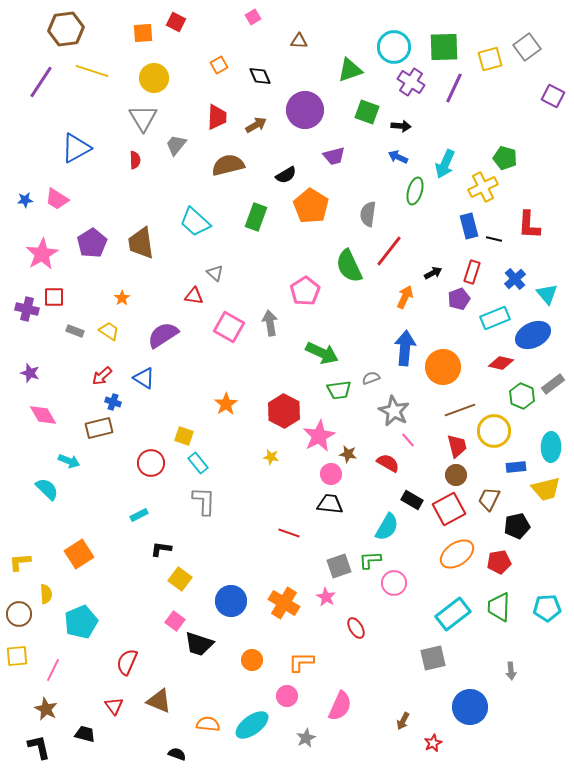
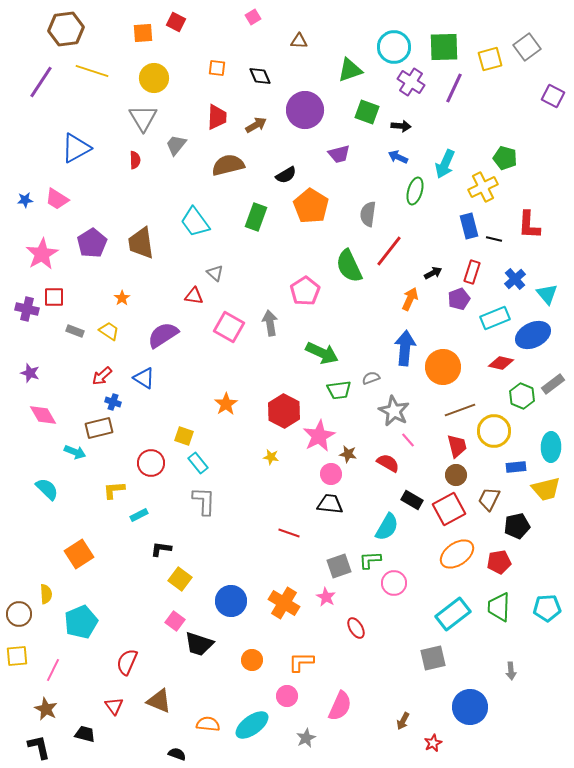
orange square at (219, 65): moved 2 px left, 3 px down; rotated 36 degrees clockwise
purple trapezoid at (334, 156): moved 5 px right, 2 px up
cyan trapezoid at (195, 222): rotated 12 degrees clockwise
orange arrow at (405, 297): moved 5 px right, 2 px down
cyan arrow at (69, 461): moved 6 px right, 9 px up
yellow L-shape at (20, 562): moved 94 px right, 72 px up
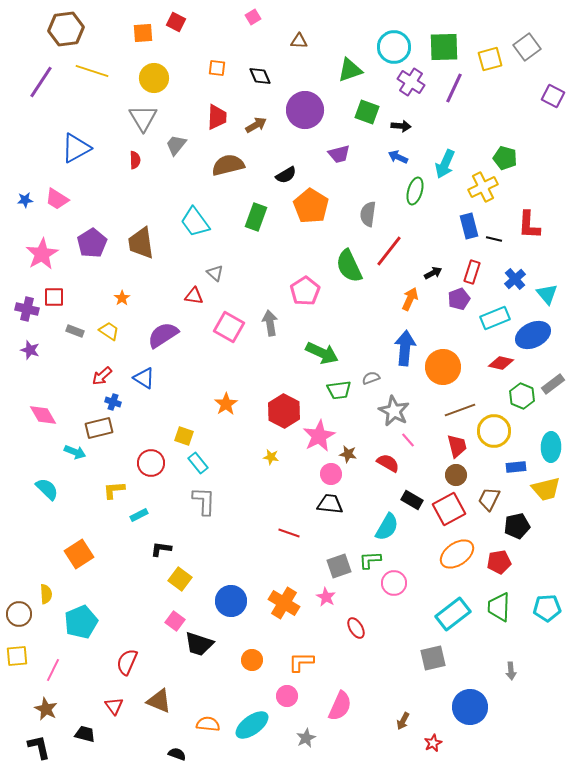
purple star at (30, 373): moved 23 px up
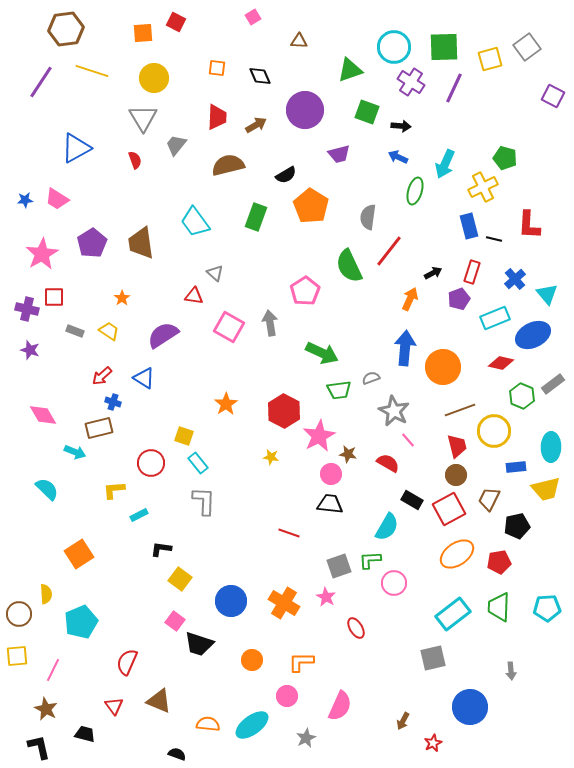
red semicircle at (135, 160): rotated 18 degrees counterclockwise
gray semicircle at (368, 214): moved 3 px down
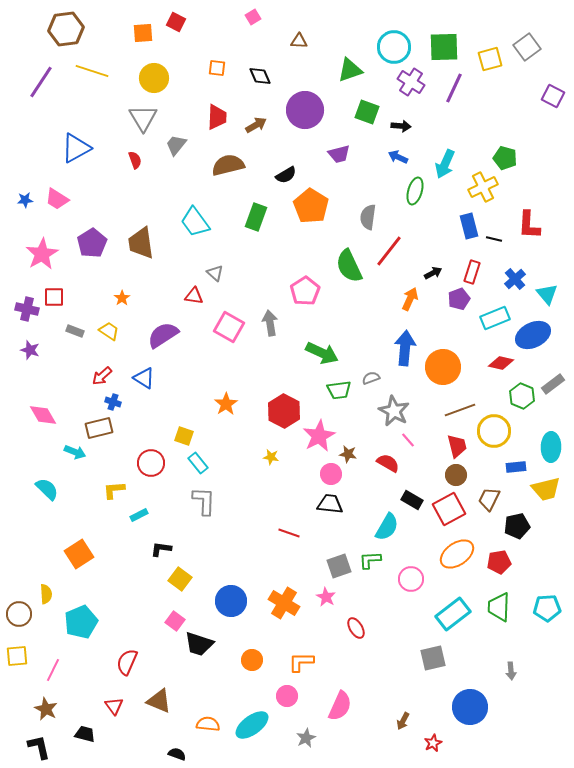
pink circle at (394, 583): moved 17 px right, 4 px up
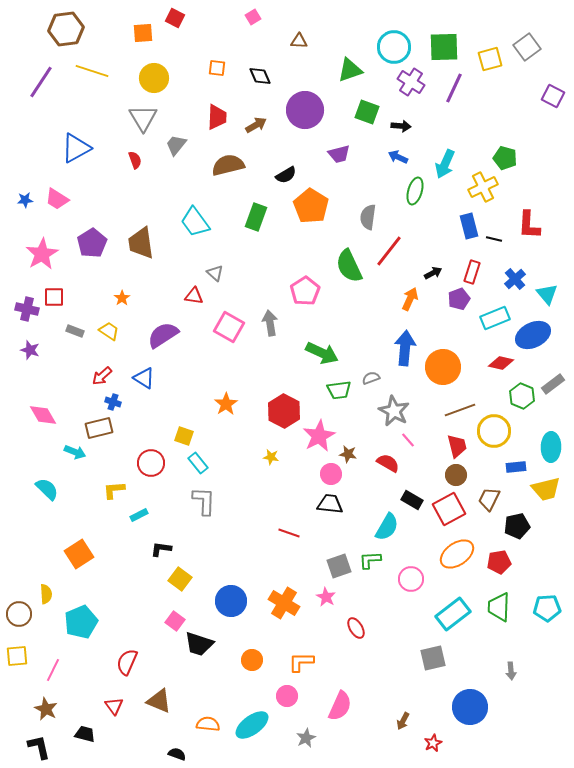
red square at (176, 22): moved 1 px left, 4 px up
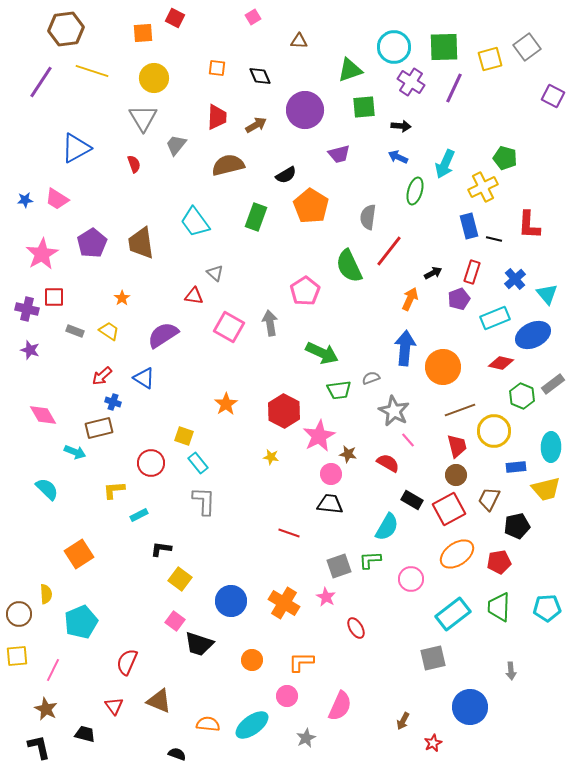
green square at (367, 112): moved 3 px left, 5 px up; rotated 25 degrees counterclockwise
red semicircle at (135, 160): moved 1 px left, 4 px down
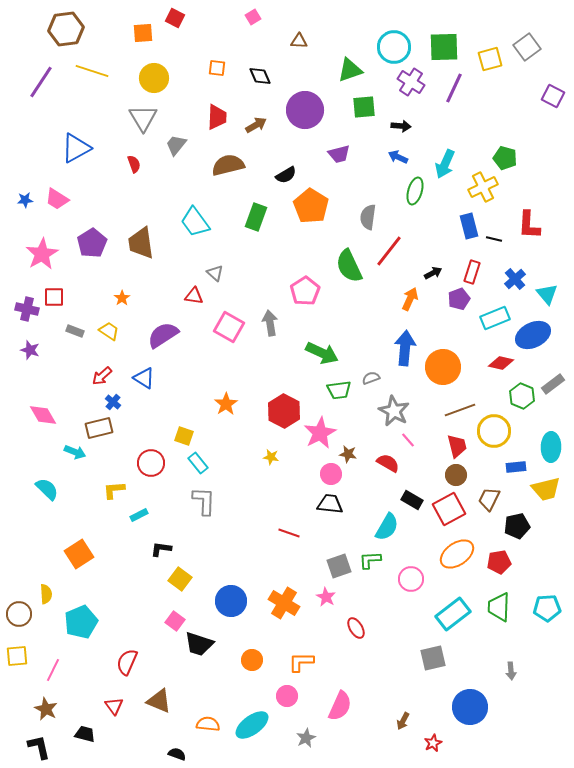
blue cross at (113, 402): rotated 21 degrees clockwise
pink star at (319, 436): moved 1 px right, 3 px up
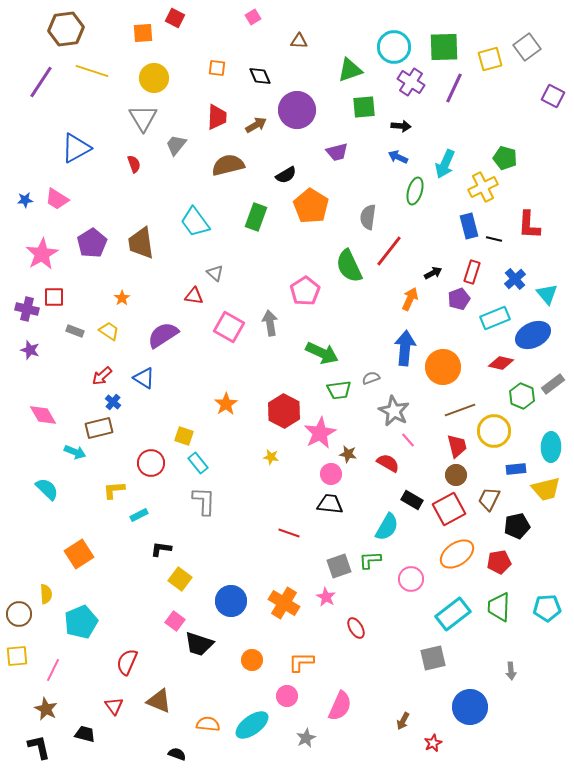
purple circle at (305, 110): moved 8 px left
purple trapezoid at (339, 154): moved 2 px left, 2 px up
blue rectangle at (516, 467): moved 2 px down
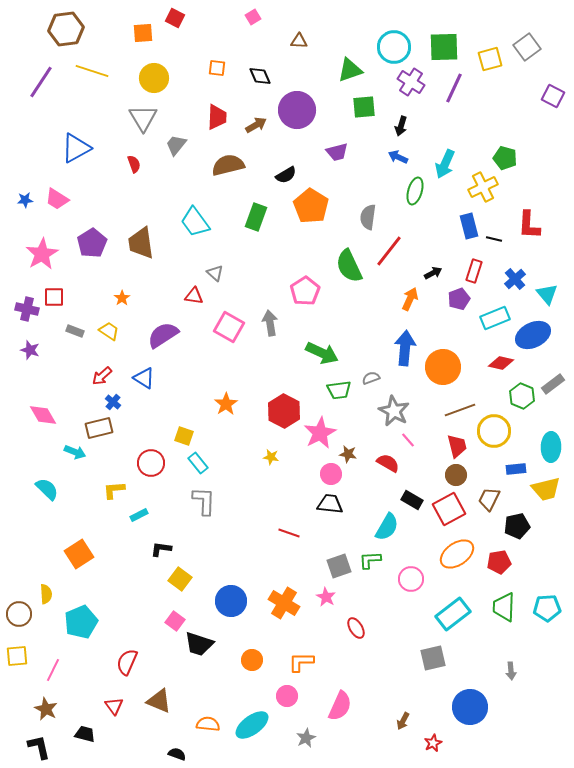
black arrow at (401, 126): rotated 102 degrees clockwise
red rectangle at (472, 272): moved 2 px right, 1 px up
green trapezoid at (499, 607): moved 5 px right
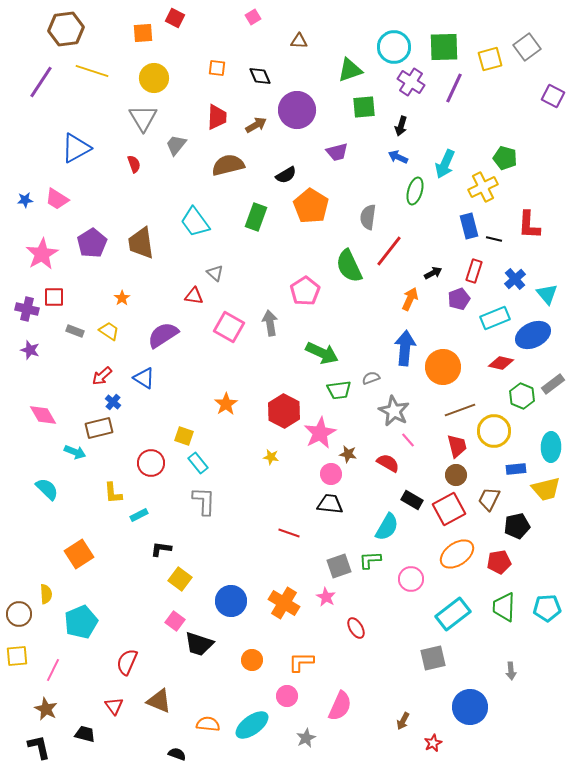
yellow L-shape at (114, 490): moved 1 px left, 3 px down; rotated 90 degrees counterclockwise
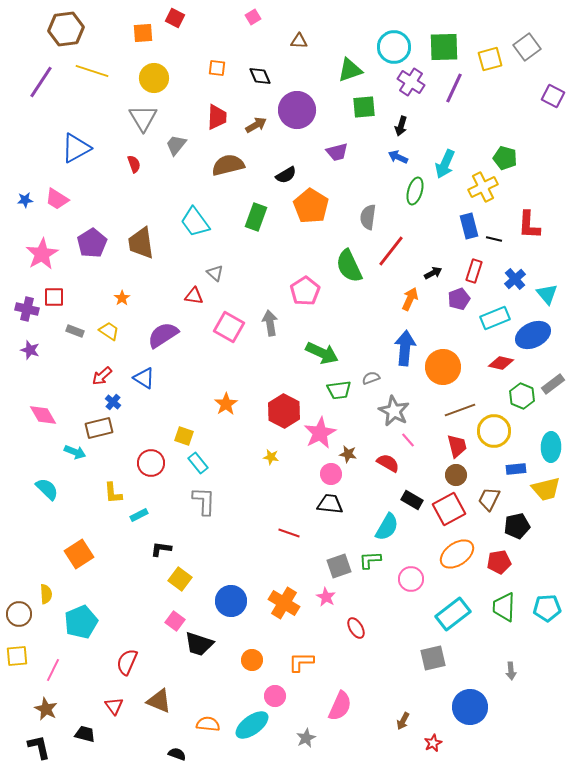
red line at (389, 251): moved 2 px right
pink circle at (287, 696): moved 12 px left
